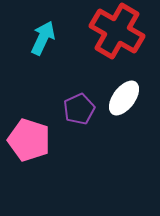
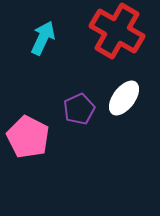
pink pentagon: moved 1 px left, 3 px up; rotated 9 degrees clockwise
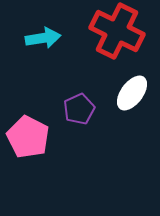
red cross: rotated 4 degrees counterclockwise
cyan arrow: rotated 56 degrees clockwise
white ellipse: moved 8 px right, 5 px up
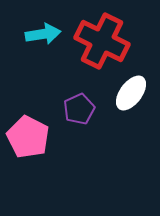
red cross: moved 15 px left, 10 px down
cyan arrow: moved 4 px up
white ellipse: moved 1 px left
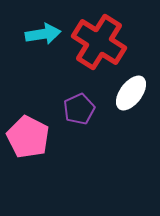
red cross: moved 3 px left, 1 px down; rotated 6 degrees clockwise
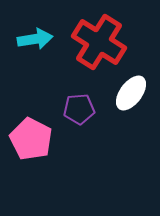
cyan arrow: moved 8 px left, 5 px down
purple pentagon: rotated 20 degrees clockwise
pink pentagon: moved 3 px right, 2 px down
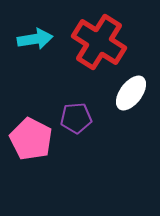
purple pentagon: moved 3 px left, 9 px down
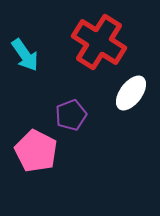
cyan arrow: moved 10 px left, 16 px down; rotated 64 degrees clockwise
purple pentagon: moved 5 px left, 3 px up; rotated 16 degrees counterclockwise
pink pentagon: moved 5 px right, 12 px down
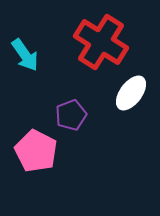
red cross: moved 2 px right
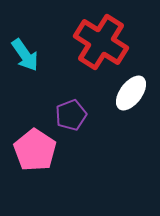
pink pentagon: moved 1 px left, 1 px up; rotated 6 degrees clockwise
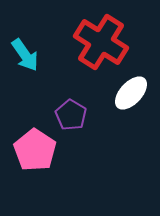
white ellipse: rotated 6 degrees clockwise
purple pentagon: rotated 20 degrees counterclockwise
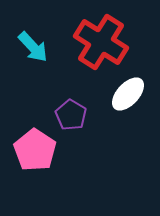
cyan arrow: moved 8 px right, 8 px up; rotated 8 degrees counterclockwise
white ellipse: moved 3 px left, 1 px down
